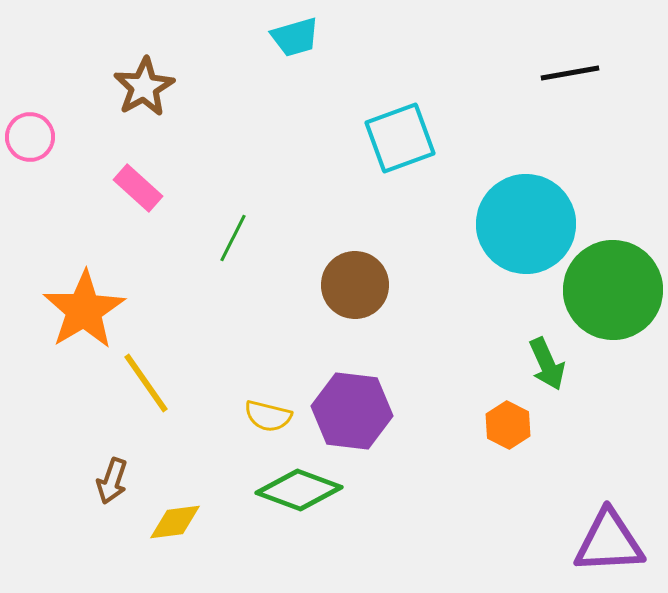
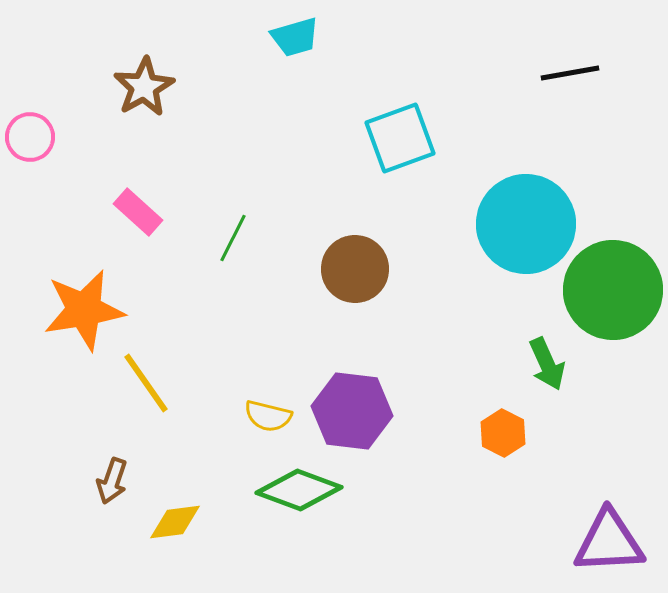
pink rectangle: moved 24 px down
brown circle: moved 16 px up
orange star: rotated 22 degrees clockwise
orange hexagon: moved 5 px left, 8 px down
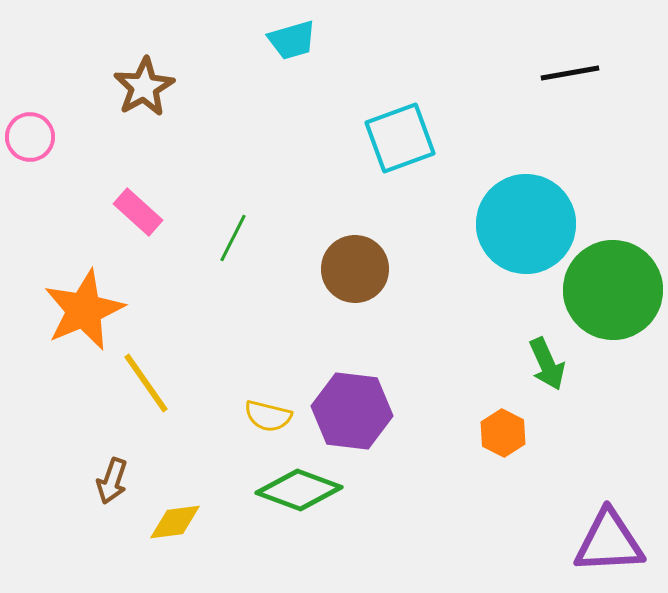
cyan trapezoid: moved 3 px left, 3 px down
orange star: rotated 14 degrees counterclockwise
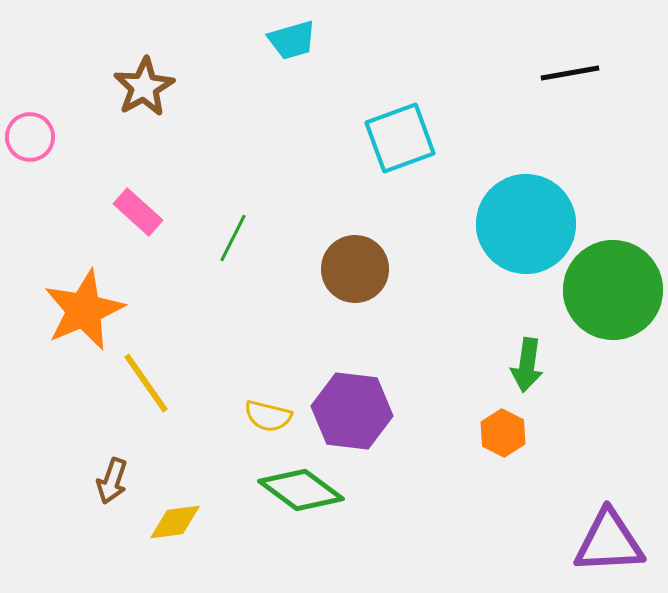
green arrow: moved 20 px left, 1 px down; rotated 32 degrees clockwise
green diamond: moved 2 px right; rotated 16 degrees clockwise
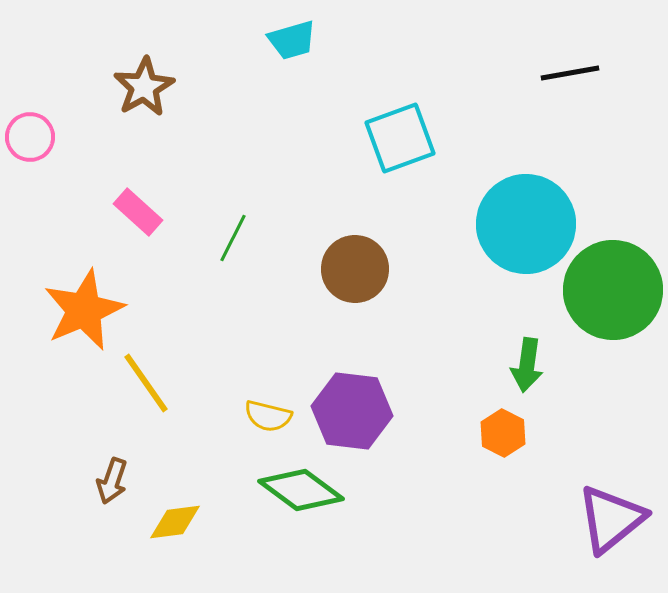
purple triangle: moved 2 px right, 23 px up; rotated 36 degrees counterclockwise
